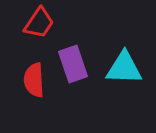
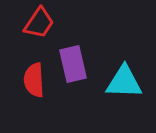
purple rectangle: rotated 6 degrees clockwise
cyan triangle: moved 14 px down
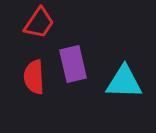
red semicircle: moved 3 px up
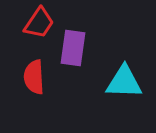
purple rectangle: moved 16 px up; rotated 21 degrees clockwise
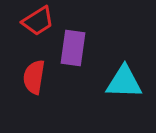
red trapezoid: moved 1 px left, 2 px up; rotated 24 degrees clockwise
red semicircle: rotated 12 degrees clockwise
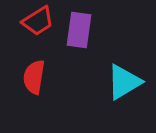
purple rectangle: moved 6 px right, 18 px up
cyan triangle: rotated 33 degrees counterclockwise
